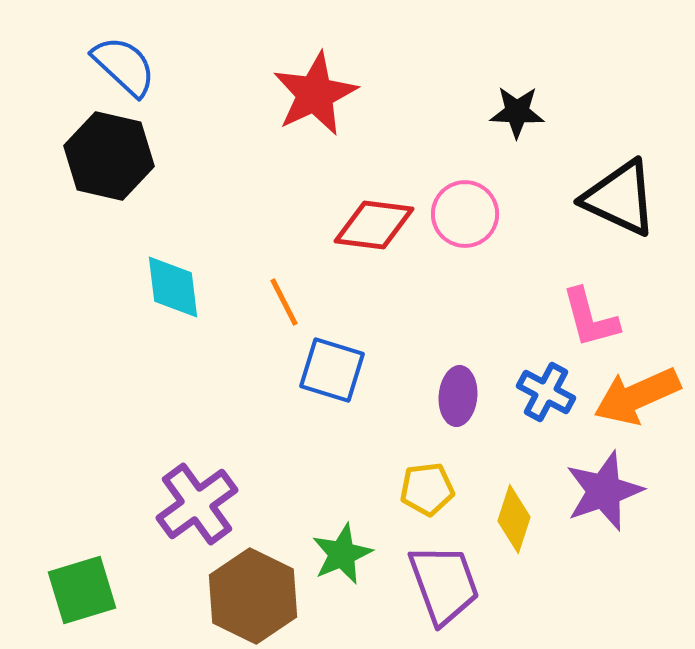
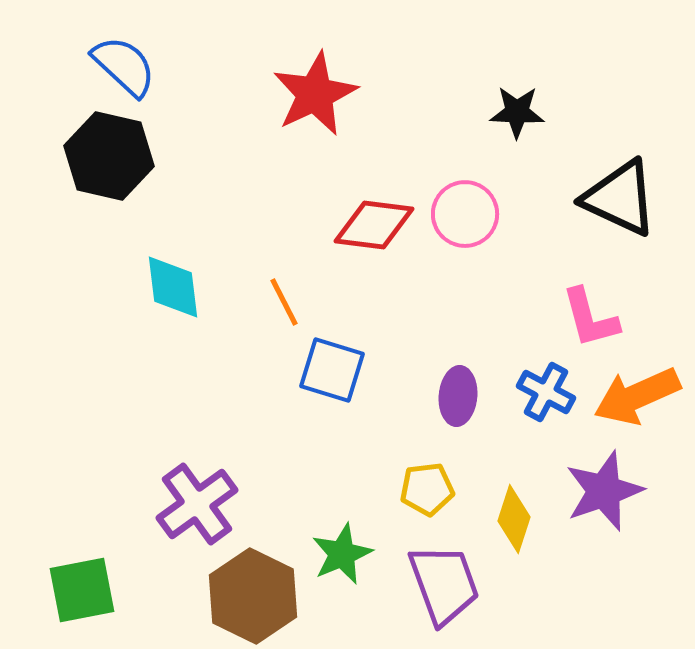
green square: rotated 6 degrees clockwise
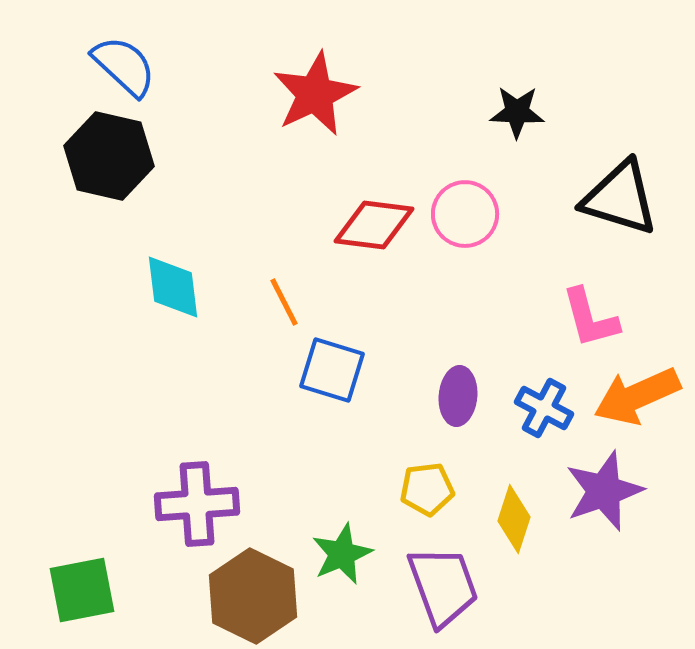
black triangle: rotated 8 degrees counterclockwise
blue cross: moved 2 px left, 16 px down
purple cross: rotated 32 degrees clockwise
purple trapezoid: moved 1 px left, 2 px down
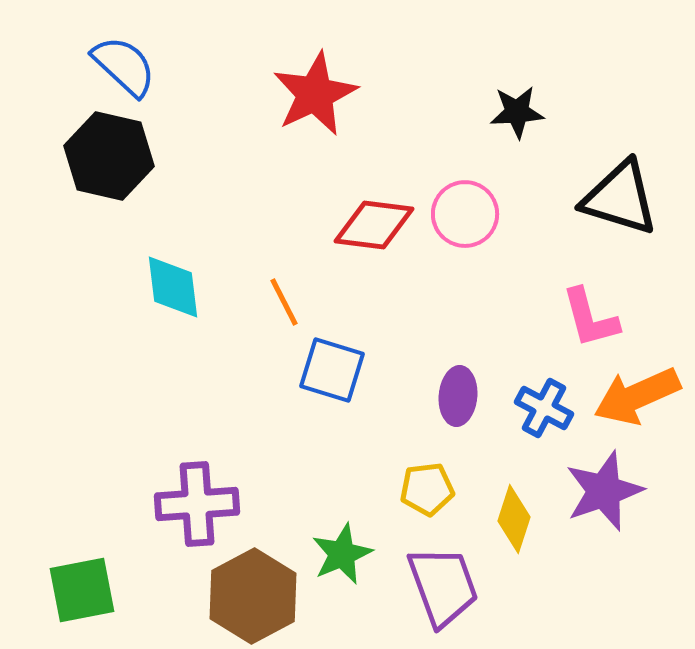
black star: rotated 6 degrees counterclockwise
brown hexagon: rotated 6 degrees clockwise
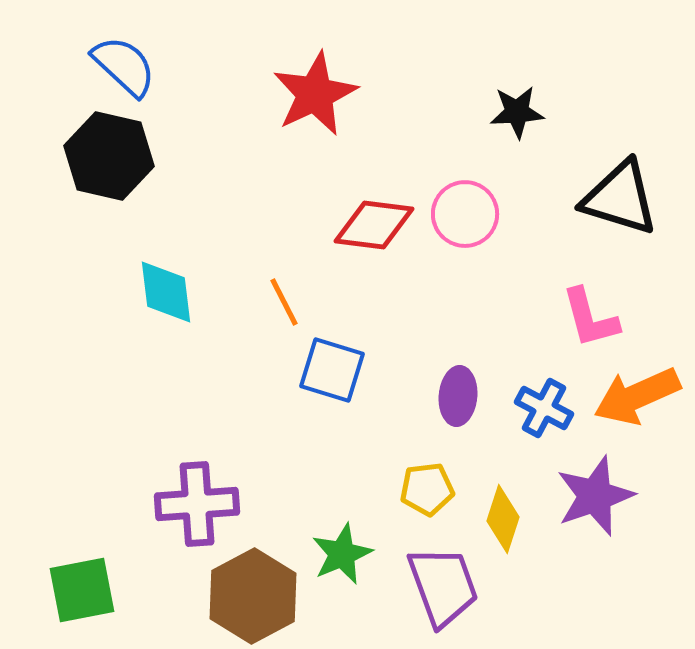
cyan diamond: moved 7 px left, 5 px down
purple star: moved 9 px left, 5 px down
yellow diamond: moved 11 px left
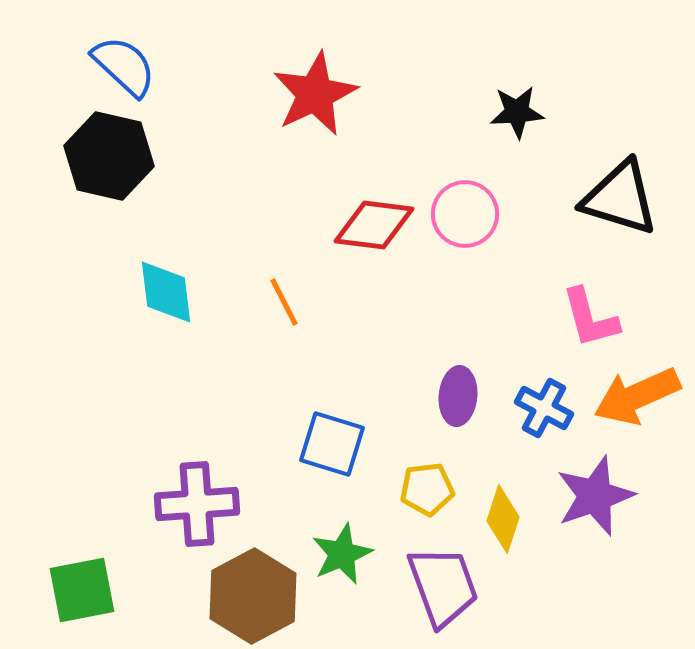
blue square: moved 74 px down
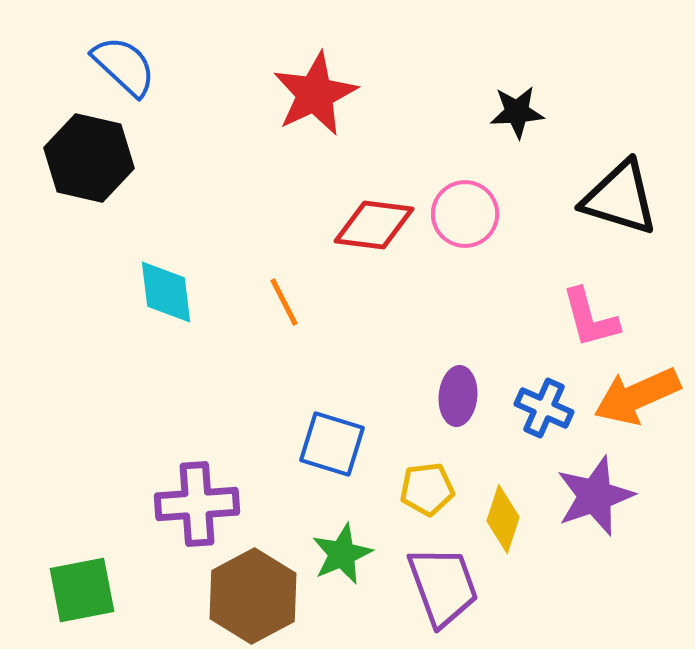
black hexagon: moved 20 px left, 2 px down
blue cross: rotated 4 degrees counterclockwise
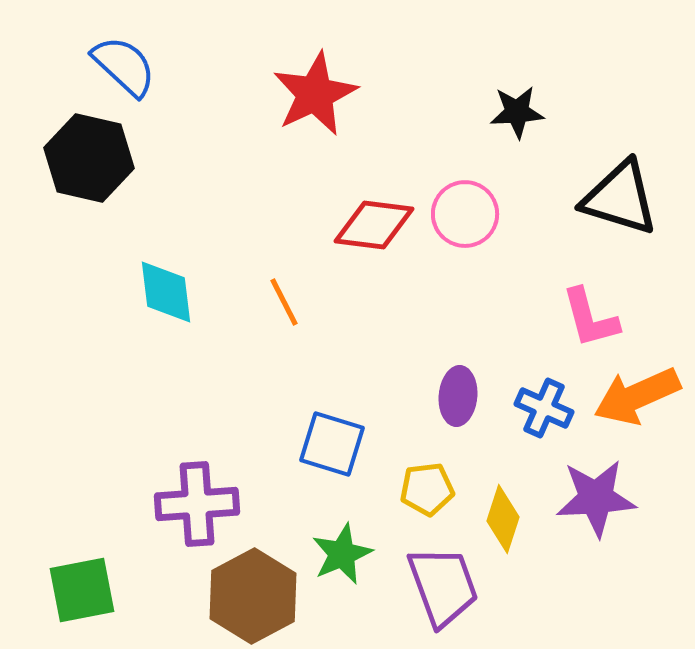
purple star: moved 1 px right, 2 px down; rotated 16 degrees clockwise
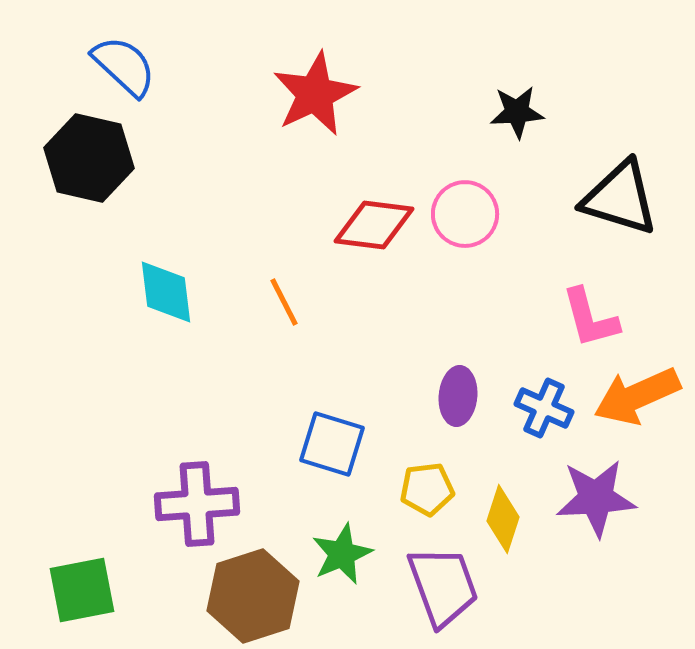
brown hexagon: rotated 10 degrees clockwise
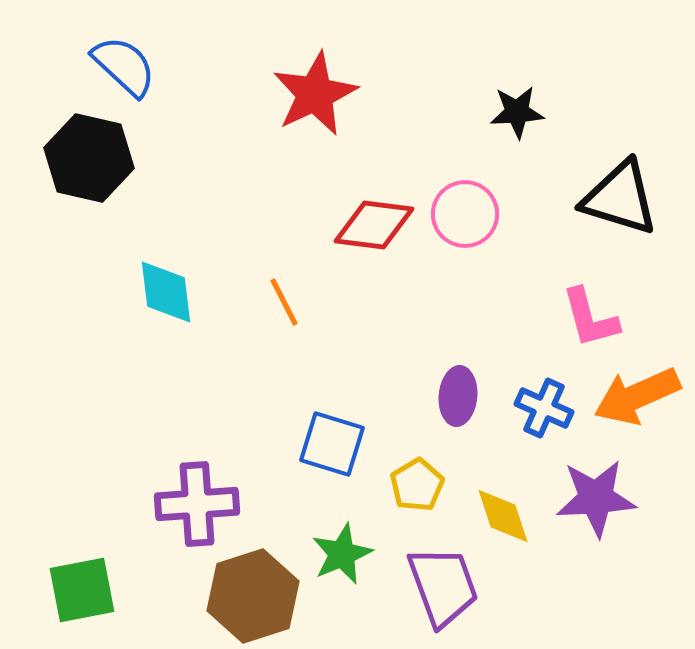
yellow pentagon: moved 10 px left, 4 px up; rotated 24 degrees counterclockwise
yellow diamond: moved 3 px up; rotated 36 degrees counterclockwise
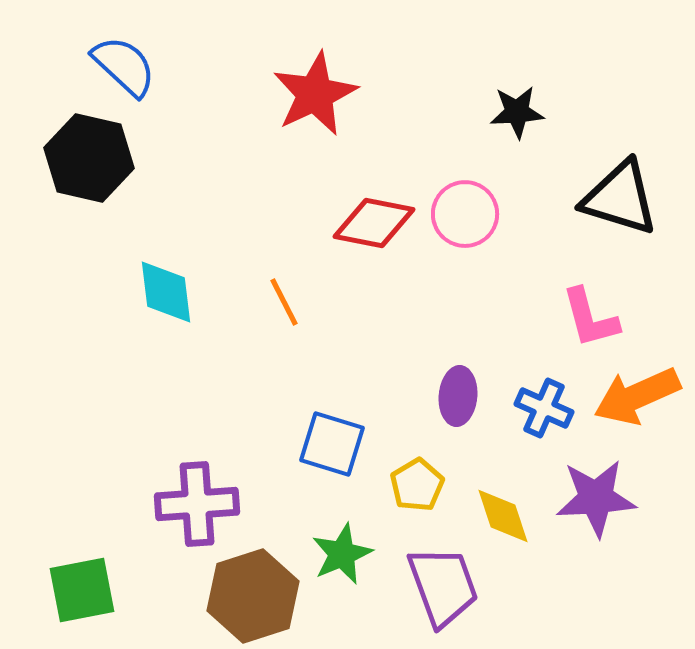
red diamond: moved 2 px up; rotated 4 degrees clockwise
